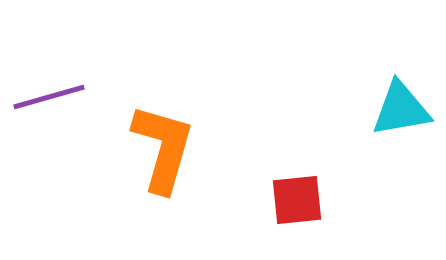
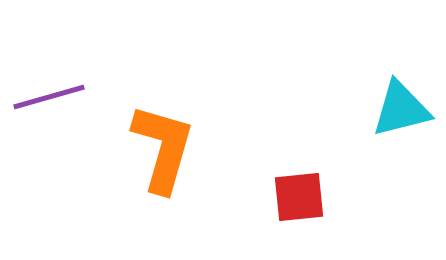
cyan triangle: rotated 4 degrees counterclockwise
red square: moved 2 px right, 3 px up
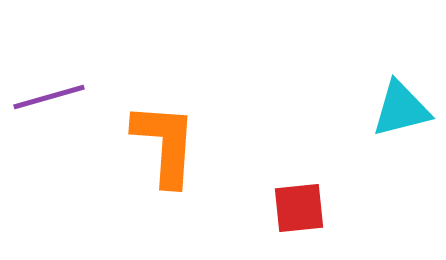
orange L-shape: moved 2 px right, 4 px up; rotated 12 degrees counterclockwise
red square: moved 11 px down
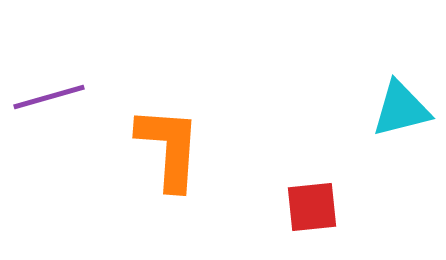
orange L-shape: moved 4 px right, 4 px down
red square: moved 13 px right, 1 px up
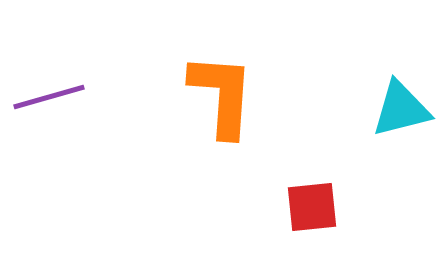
orange L-shape: moved 53 px right, 53 px up
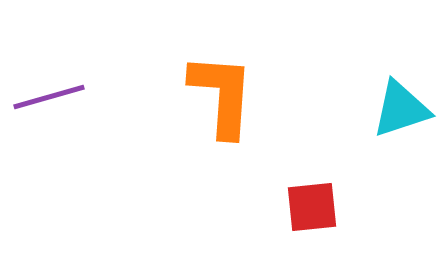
cyan triangle: rotated 4 degrees counterclockwise
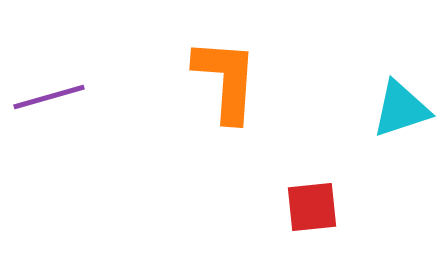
orange L-shape: moved 4 px right, 15 px up
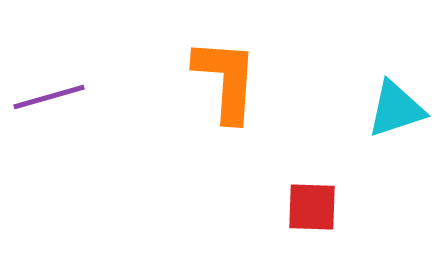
cyan triangle: moved 5 px left
red square: rotated 8 degrees clockwise
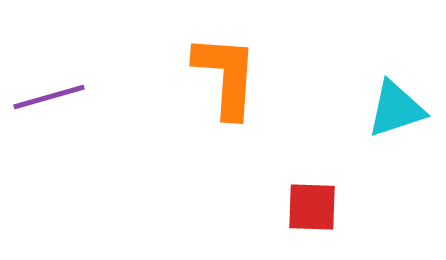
orange L-shape: moved 4 px up
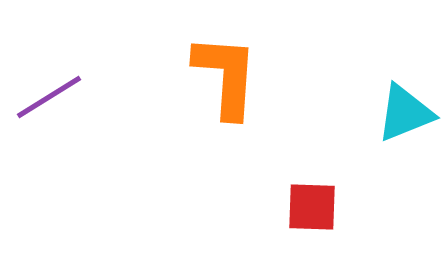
purple line: rotated 16 degrees counterclockwise
cyan triangle: moved 9 px right, 4 px down; rotated 4 degrees counterclockwise
